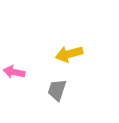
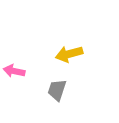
pink arrow: moved 1 px up
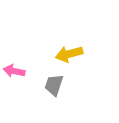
gray trapezoid: moved 3 px left, 5 px up
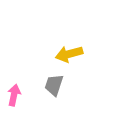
pink arrow: moved 24 px down; rotated 90 degrees clockwise
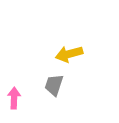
pink arrow: moved 3 px down; rotated 10 degrees counterclockwise
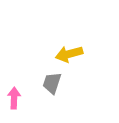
gray trapezoid: moved 2 px left, 2 px up
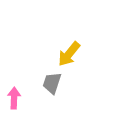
yellow arrow: rotated 36 degrees counterclockwise
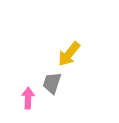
pink arrow: moved 14 px right
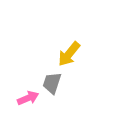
pink arrow: rotated 65 degrees clockwise
